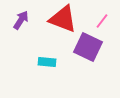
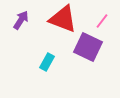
cyan rectangle: rotated 66 degrees counterclockwise
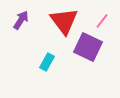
red triangle: moved 1 px right, 2 px down; rotated 32 degrees clockwise
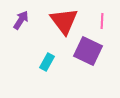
pink line: rotated 35 degrees counterclockwise
purple square: moved 4 px down
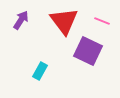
pink line: rotated 70 degrees counterclockwise
cyan rectangle: moved 7 px left, 9 px down
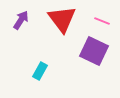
red triangle: moved 2 px left, 2 px up
purple square: moved 6 px right
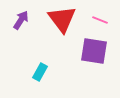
pink line: moved 2 px left, 1 px up
purple square: rotated 16 degrees counterclockwise
cyan rectangle: moved 1 px down
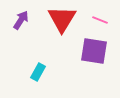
red triangle: rotated 8 degrees clockwise
cyan rectangle: moved 2 px left
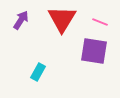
pink line: moved 2 px down
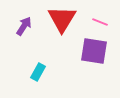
purple arrow: moved 3 px right, 6 px down
